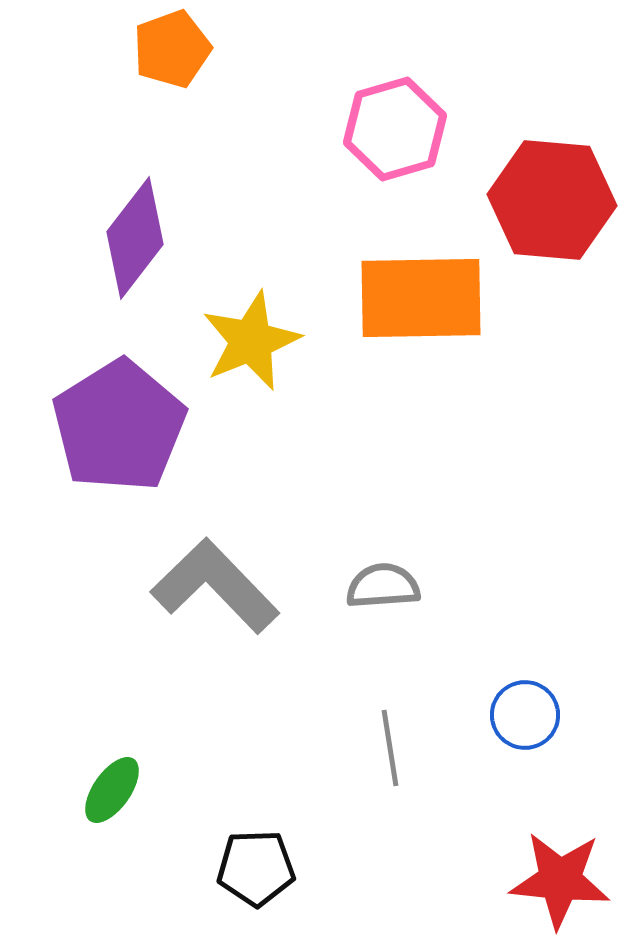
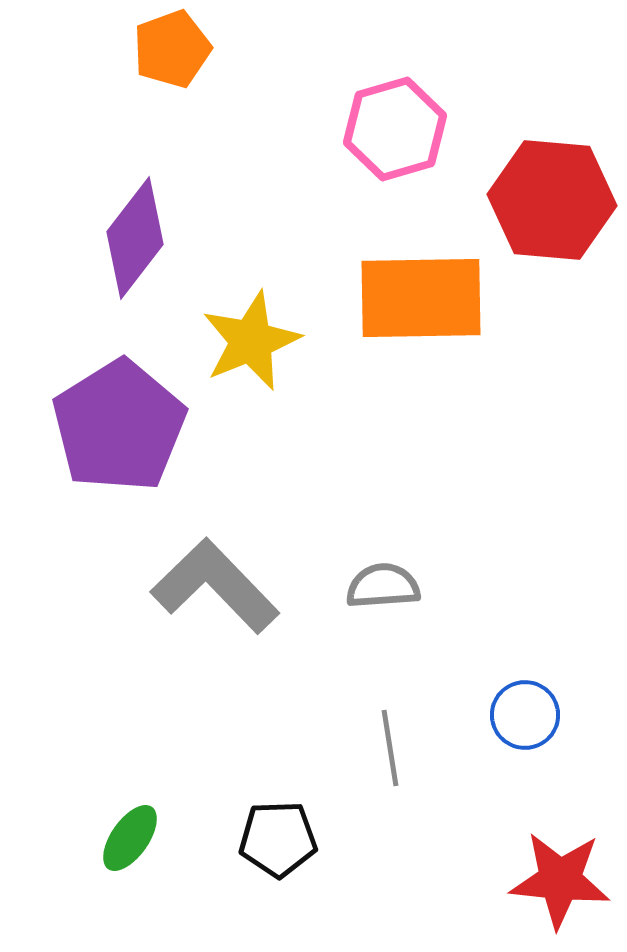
green ellipse: moved 18 px right, 48 px down
black pentagon: moved 22 px right, 29 px up
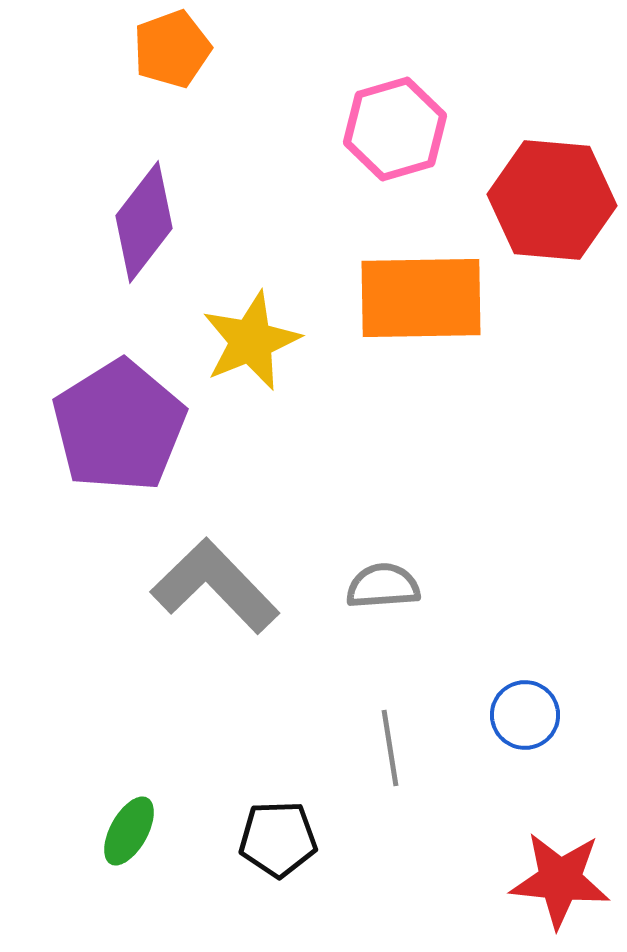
purple diamond: moved 9 px right, 16 px up
green ellipse: moved 1 px left, 7 px up; rotated 6 degrees counterclockwise
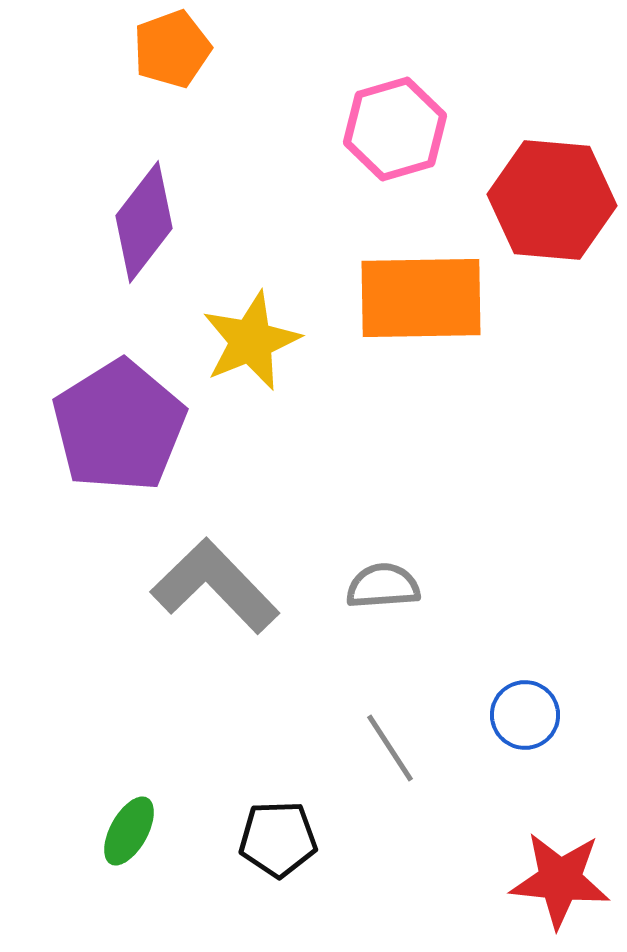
gray line: rotated 24 degrees counterclockwise
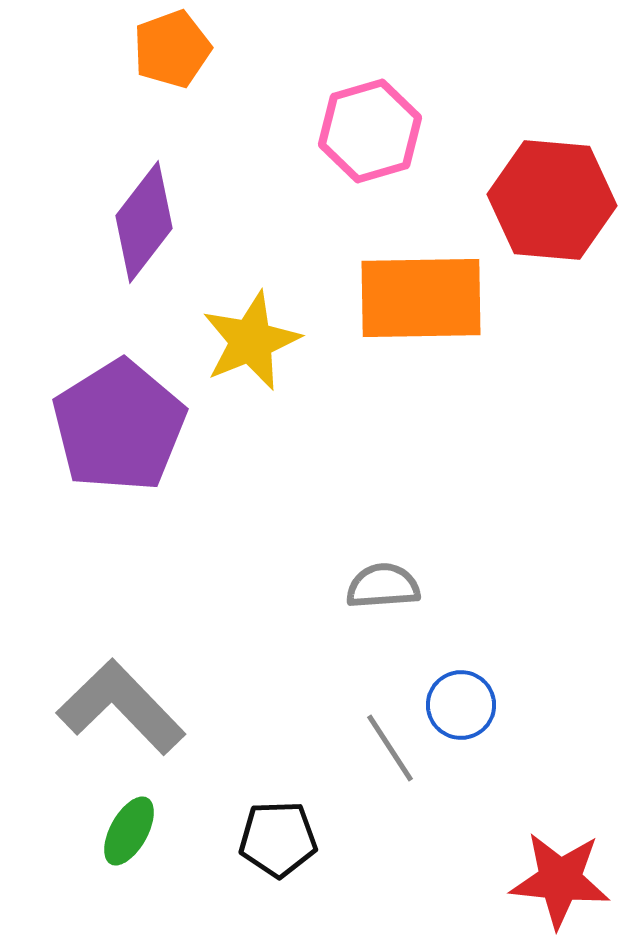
pink hexagon: moved 25 px left, 2 px down
gray L-shape: moved 94 px left, 121 px down
blue circle: moved 64 px left, 10 px up
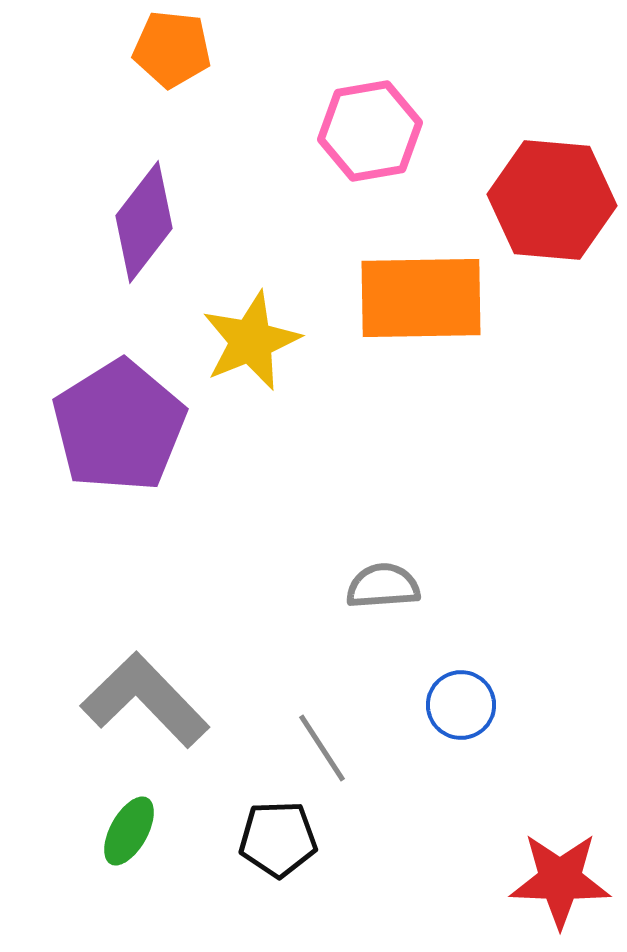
orange pentagon: rotated 26 degrees clockwise
pink hexagon: rotated 6 degrees clockwise
gray L-shape: moved 24 px right, 7 px up
gray line: moved 68 px left
red star: rotated 4 degrees counterclockwise
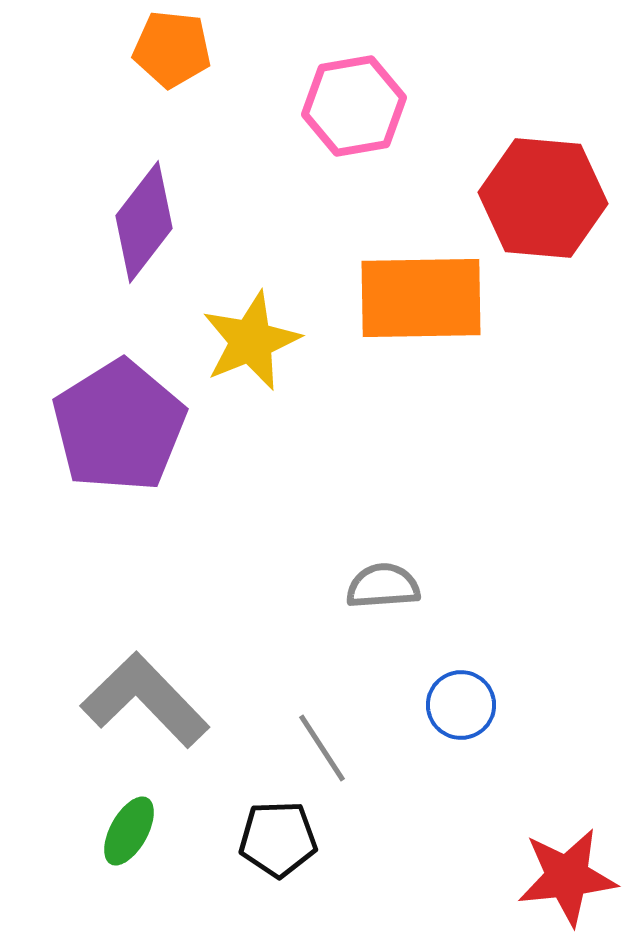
pink hexagon: moved 16 px left, 25 px up
red hexagon: moved 9 px left, 2 px up
red star: moved 7 px right, 3 px up; rotated 8 degrees counterclockwise
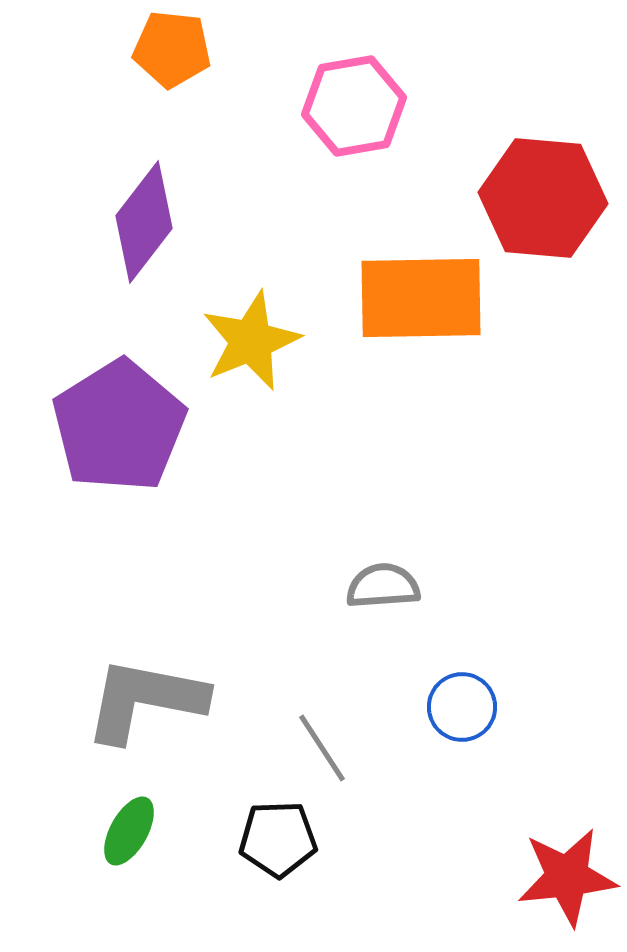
gray L-shape: rotated 35 degrees counterclockwise
blue circle: moved 1 px right, 2 px down
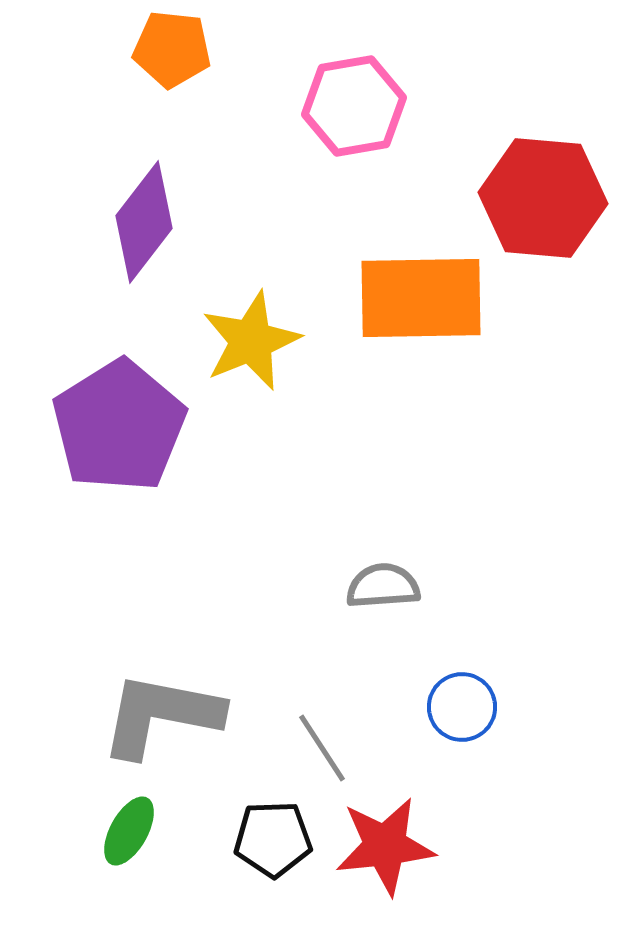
gray L-shape: moved 16 px right, 15 px down
black pentagon: moved 5 px left
red star: moved 182 px left, 31 px up
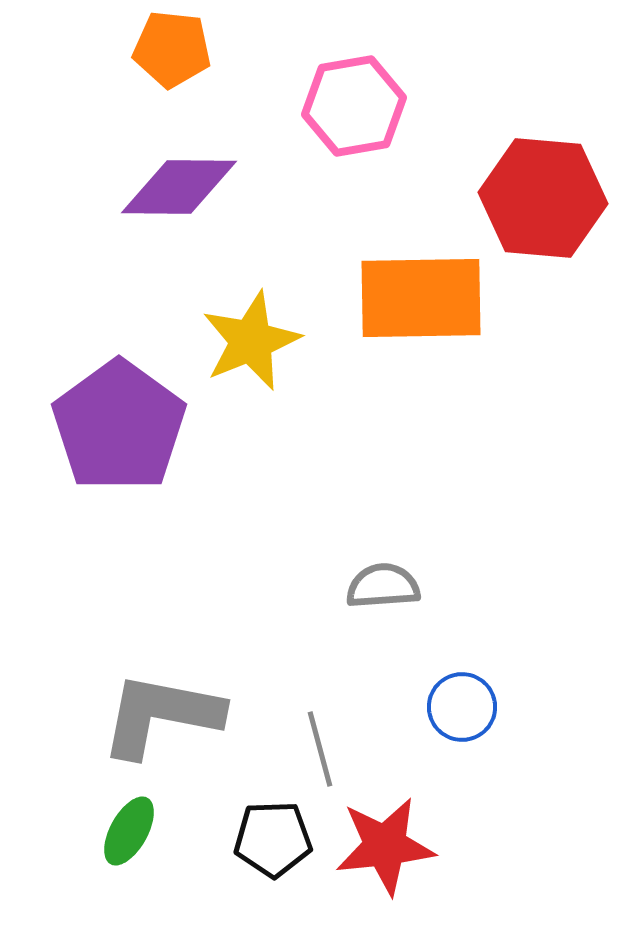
purple diamond: moved 35 px right, 35 px up; rotated 53 degrees clockwise
purple pentagon: rotated 4 degrees counterclockwise
gray line: moved 2 px left, 1 px down; rotated 18 degrees clockwise
